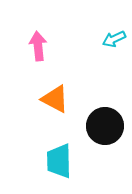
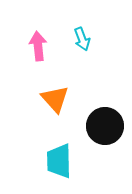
cyan arrow: moved 32 px left; rotated 85 degrees counterclockwise
orange triangle: rotated 20 degrees clockwise
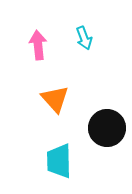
cyan arrow: moved 2 px right, 1 px up
pink arrow: moved 1 px up
black circle: moved 2 px right, 2 px down
